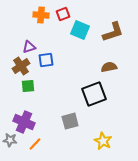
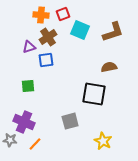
brown cross: moved 27 px right, 29 px up
black square: rotated 30 degrees clockwise
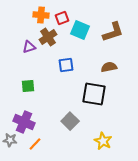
red square: moved 1 px left, 4 px down
blue square: moved 20 px right, 5 px down
gray square: rotated 30 degrees counterclockwise
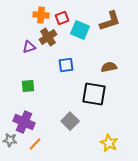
brown L-shape: moved 3 px left, 11 px up
yellow star: moved 6 px right, 2 px down
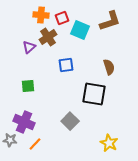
purple triangle: rotated 24 degrees counterclockwise
brown semicircle: rotated 84 degrees clockwise
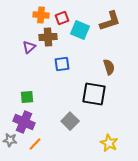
brown cross: rotated 30 degrees clockwise
blue square: moved 4 px left, 1 px up
green square: moved 1 px left, 11 px down
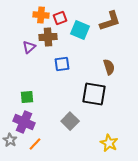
red square: moved 2 px left
gray star: rotated 24 degrees clockwise
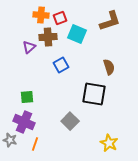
cyan square: moved 3 px left, 4 px down
blue square: moved 1 px left, 1 px down; rotated 21 degrees counterclockwise
gray star: rotated 16 degrees counterclockwise
orange line: rotated 24 degrees counterclockwise
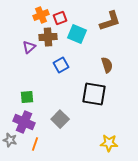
orange cross: rotated 28 degrees counterclockwise
brown semicircle: moved 2 px left, 2 px up
gray square: moved 10 px left, 2 px up
yellow star: rotated 24 degrees counterclockwise
